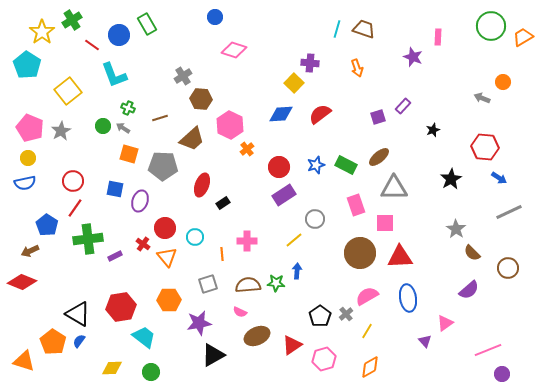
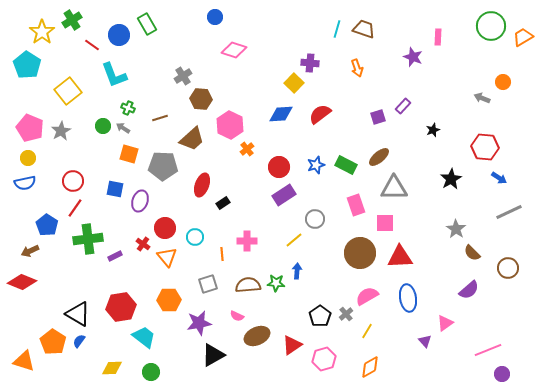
pink semicircle at (240, 312): moved 3 px left, 4 px down
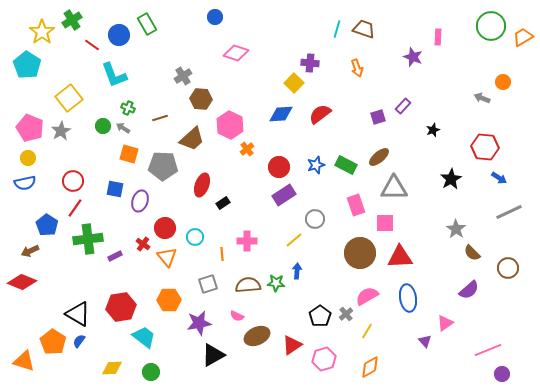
pink diamond at (234, 50): moved 2 px right, 3 px down
yellow square at (68, 91): moved 1 px right, 7 px down
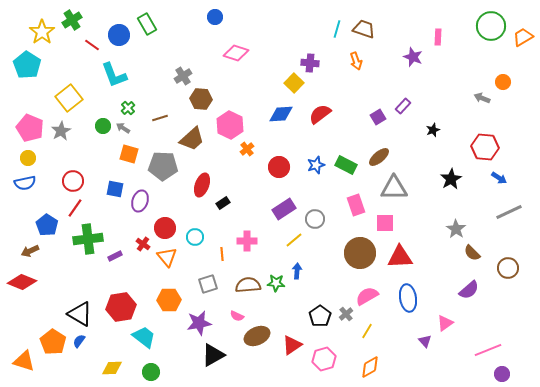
orange arrow at (357, 68): moved 1 px left, 7 px up
green cross at (128, 108): rotated 24 degrees clockwise
purple square at (378, 117): rotated 14 degrees counterclockwise
purple rectangle at (284, 195): moved 14 px down
black triangle at (78, 314): moved 2 px right
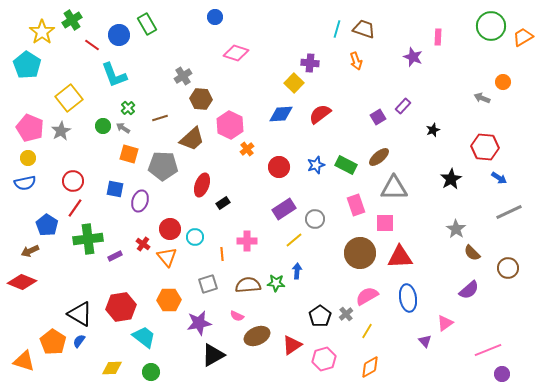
red circle at (165, 228): moved 5 px right, 1 px down
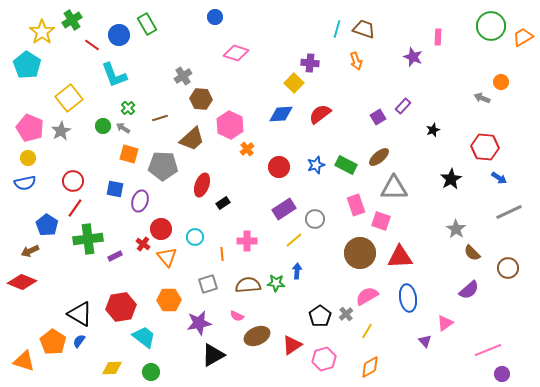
orange circle at (503, 82): moved 2 px left
pink square at (385, 223): moved 4 px left, 2 px up; rotated 18 degrees clockwise
red circle at (170, 229): moved 9 px left
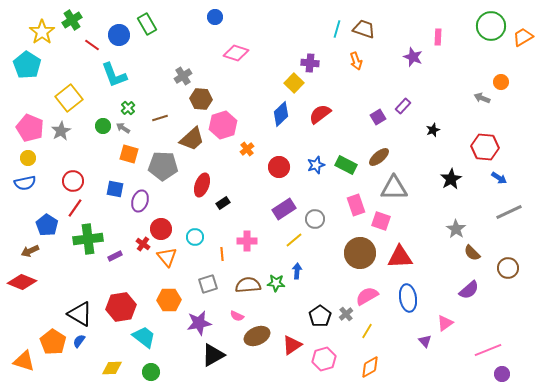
blue diamond at (281, 114): rotated 40 degrees counterclockwise
pink hexagon at (230, 125): moved 7 px left; rotated 16 degrees clockwise
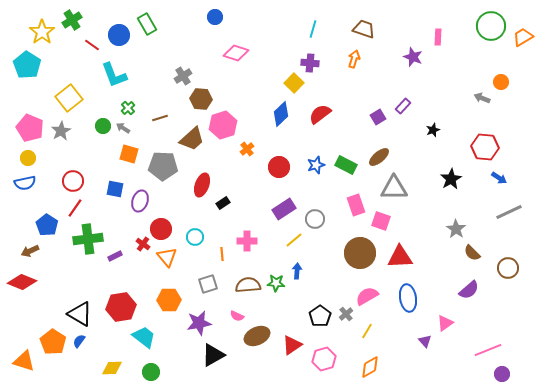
cyan line at (337, 29): moved 24 px left
orange arrow at (356, 61): moved 2 px left, 2 px up; rotated 144 degrees counterclockwise
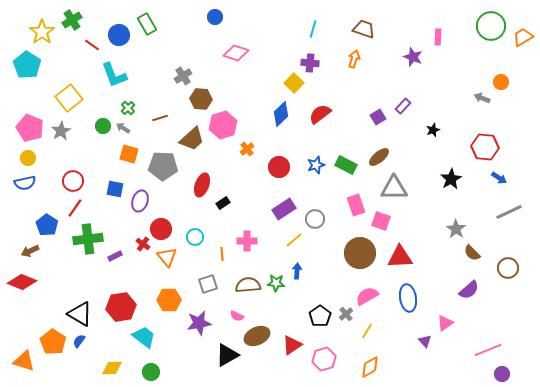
black triangle at (213, 355): moved 14 px right
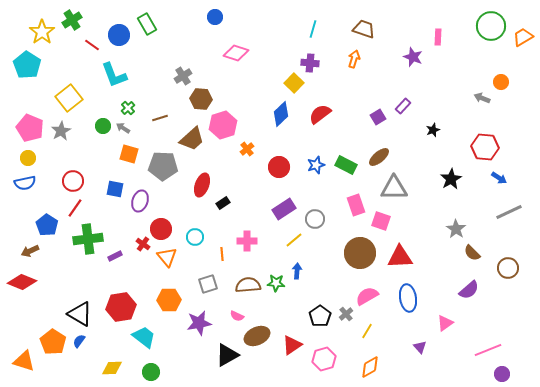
purple triangle at (425, 341): moved 5 px left, 6 px down
